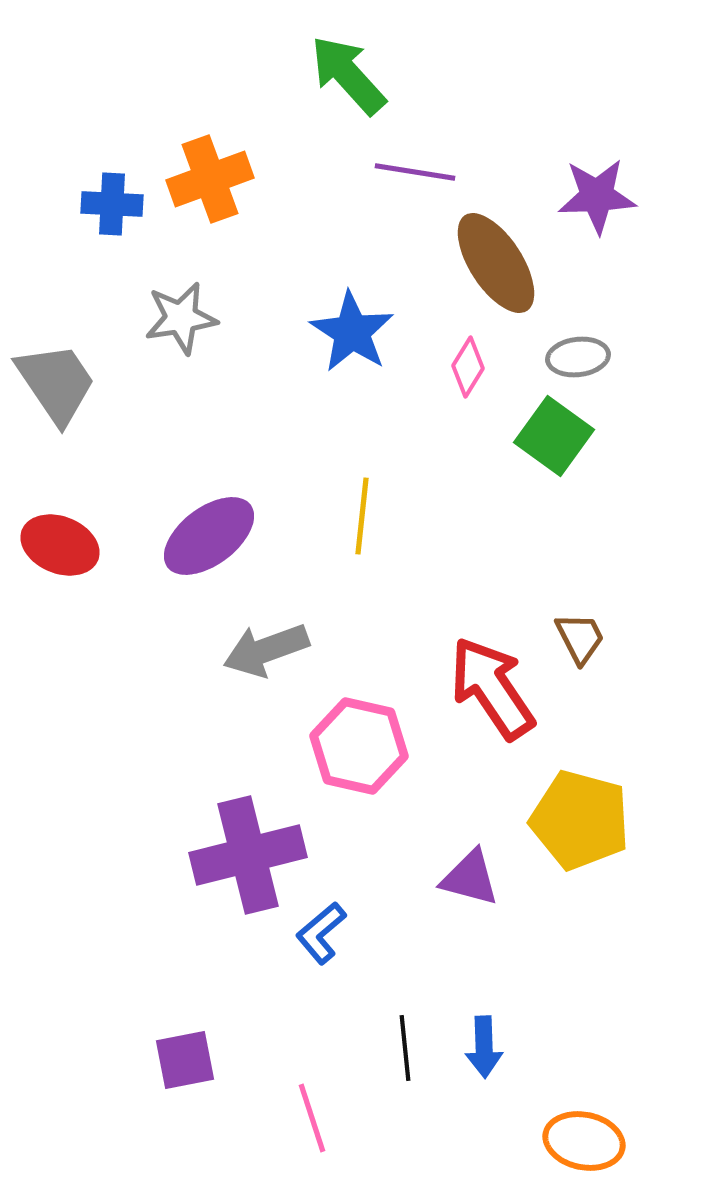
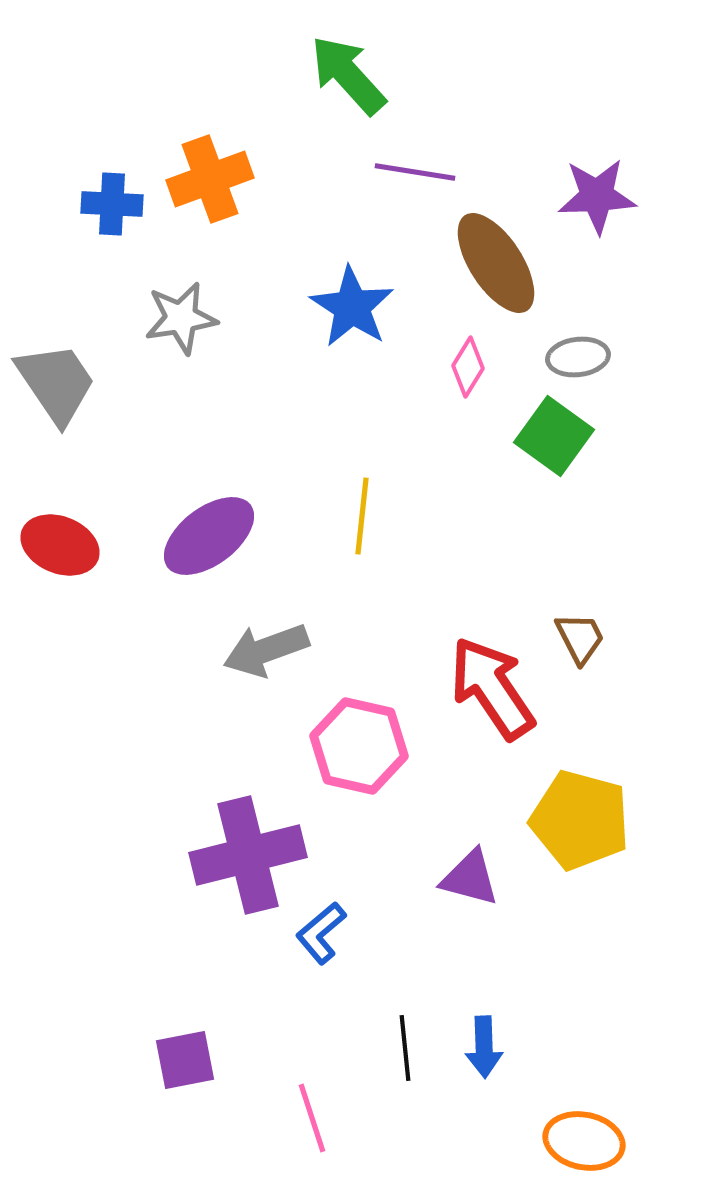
blue star: moved 25 px up
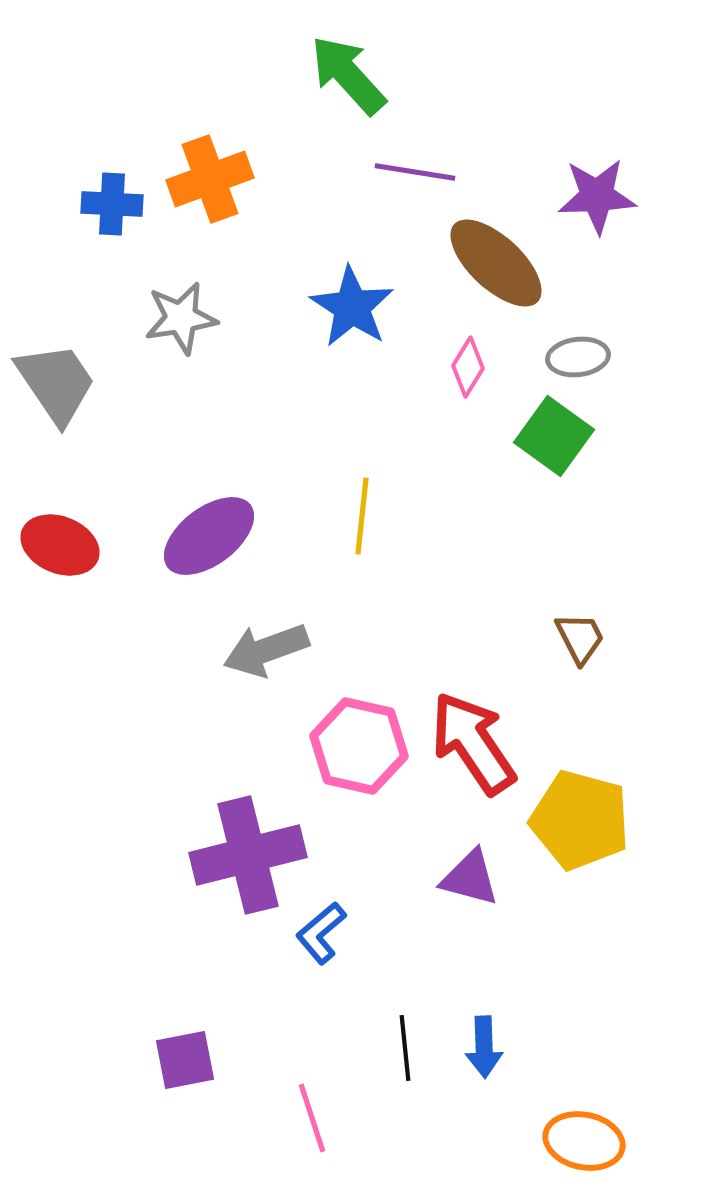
brown ellipse: rotated 14 degrees counterclockwise
red arrow: moved 19 px left, 55 px down
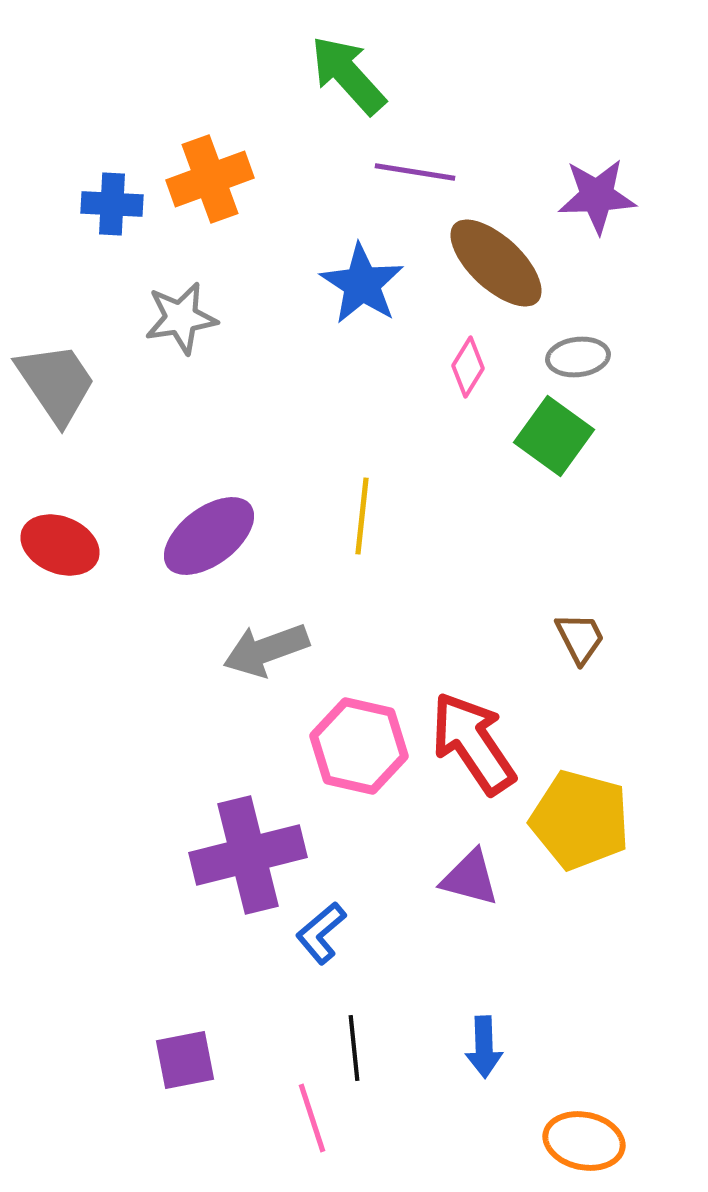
blue star: moved 10 px right, 23 px up
black line: moved 51 px left
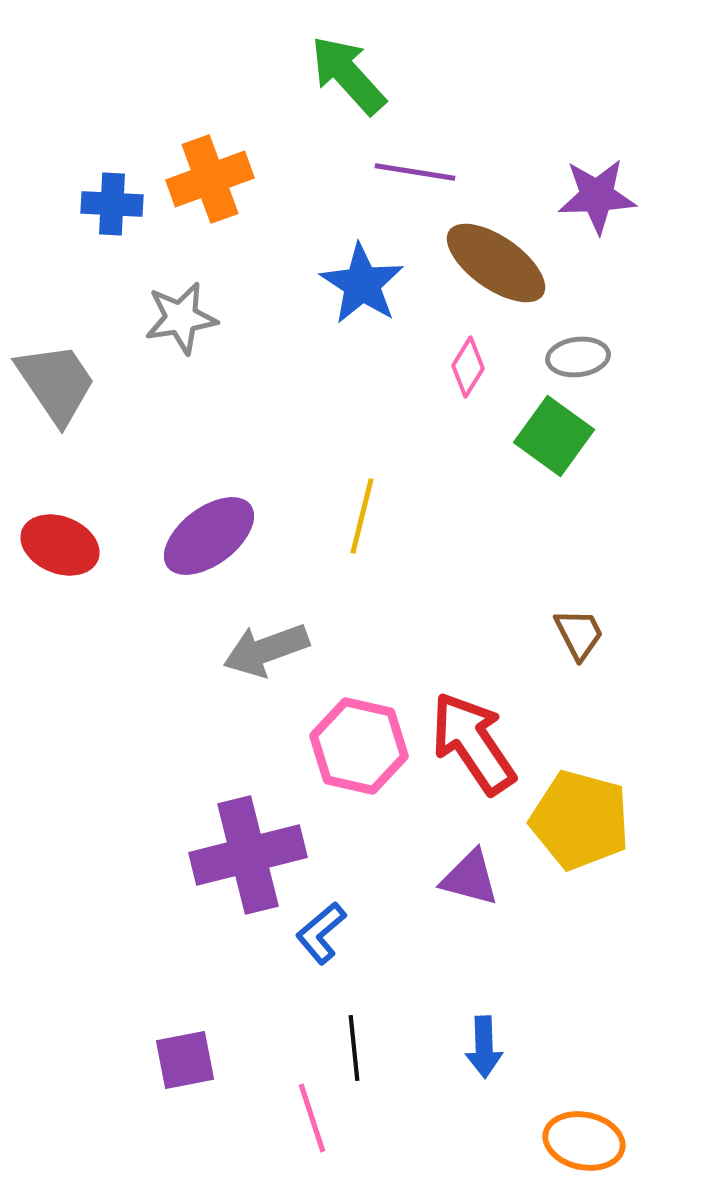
brown ellipse: rotated 8 degrees counterclockwise
yellow line: rotated 8 degrees clockwise
brown trapezoid: moved 1 px left, 4 px up
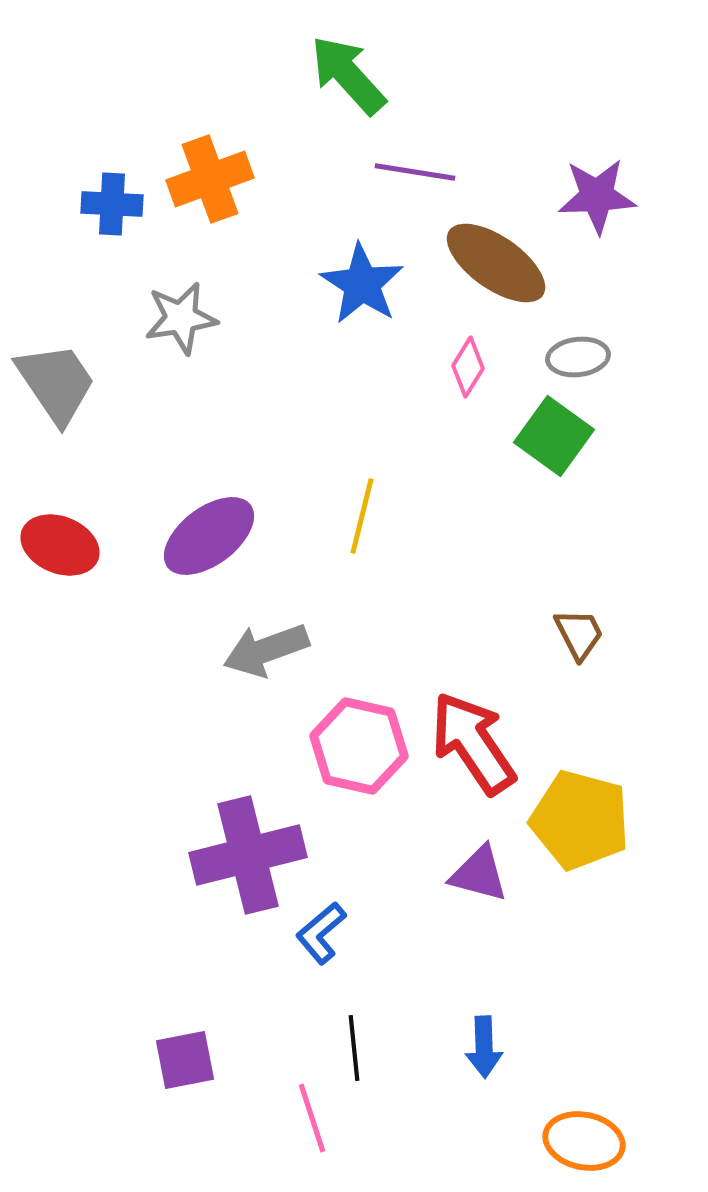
purple triangle: moved 9 px right, 4 px up
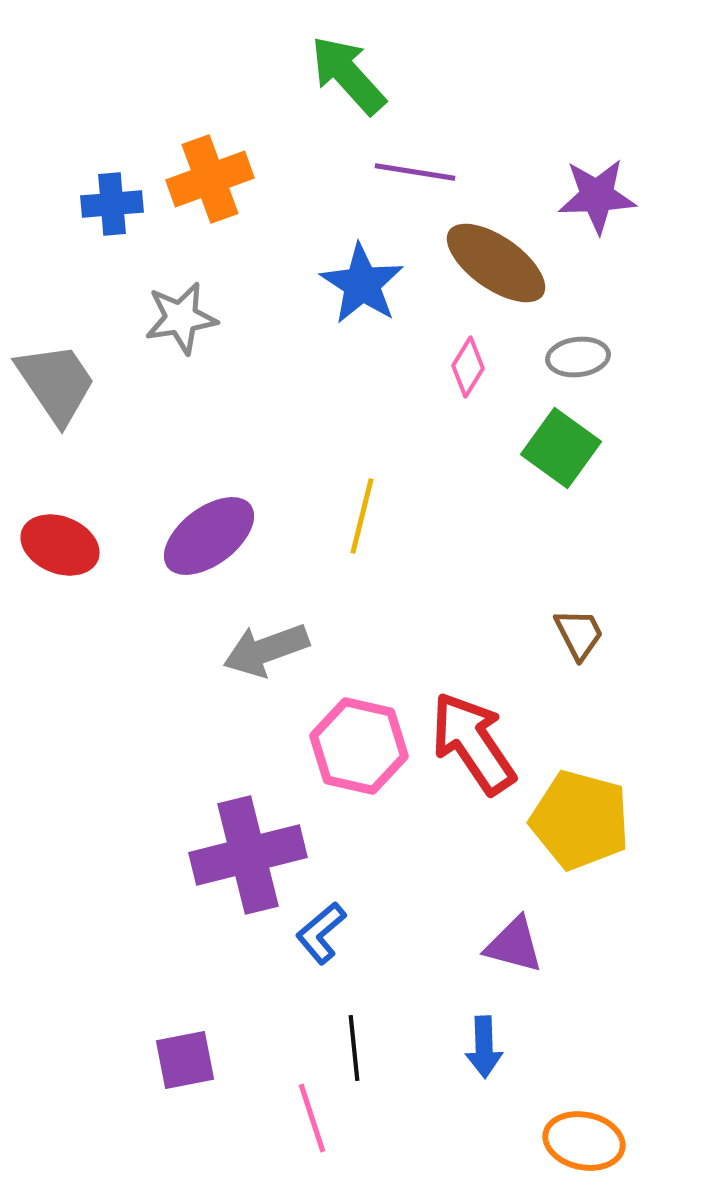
blue cross: rotated 8 degrees counterclockwise
green square: moved 7 px right, 12 px down
purple triangle: moved 35 px right, 71 px down
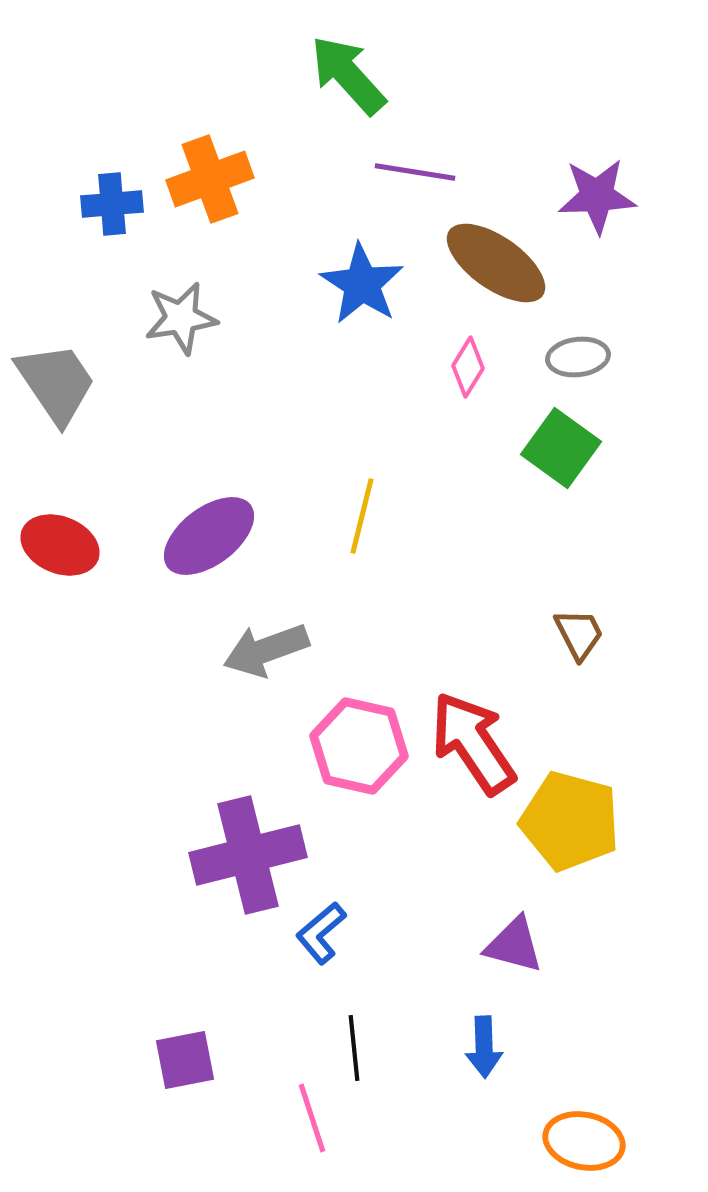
yellow pentagon: moved 10 px left, 1 px down
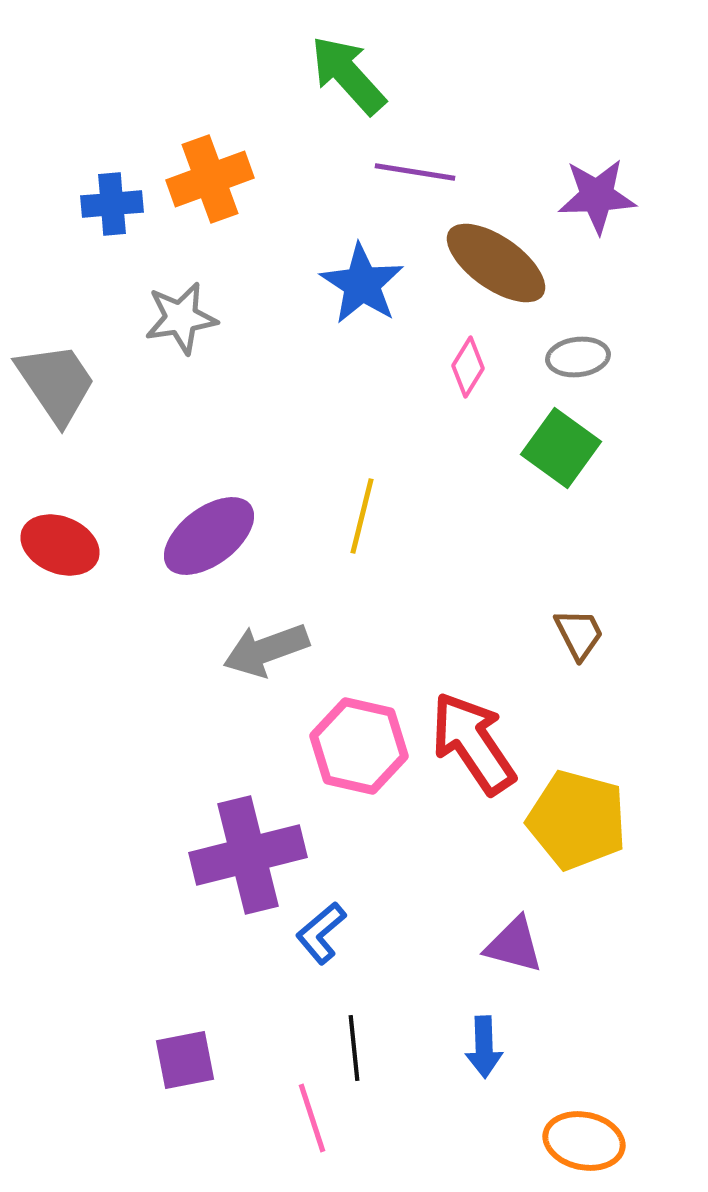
yellow pentagon: moved 7 px right, 1 px up
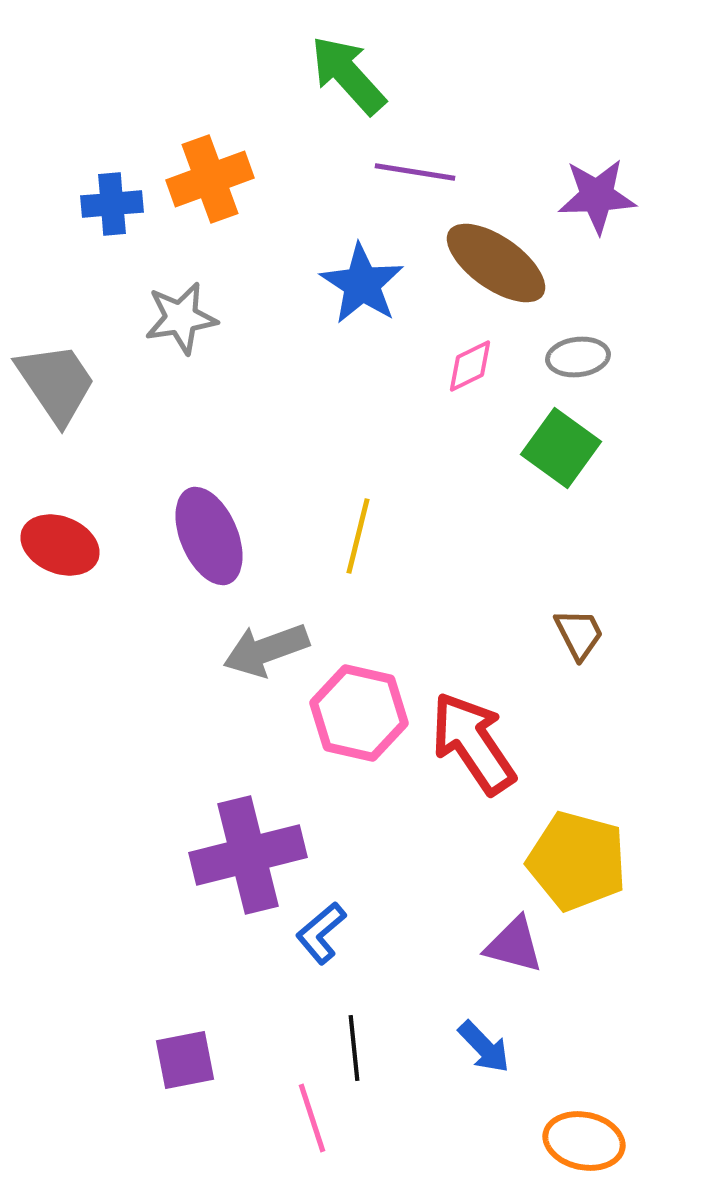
pink diamond: moved 2 px right, 1 px up; rotated 32 degrees clockwise
yellow line: moved 4 px left, 20 px down
purple ellipse: rotated 76 degrees counterclockwise
pink hexagon: moved 33 px up
yellow pentagon: moved 41 px down
blue arrow: rotated 42 degrees counterclockwise
